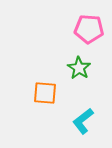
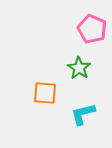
pink pentagon: moved 3 px right; rotated 20 degrees clockwise
cyan L-shape: moved 7 px up; rotated 24 degrees clockwise
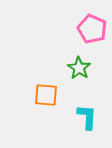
orange square: moved 1 px right, 2 px down
cyan L-shape: moved 4 px right, 3 px down; rotated 108 degrees clockwise
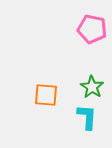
pink pentagon: rotated 12 degrees counterclockwise
green star: moved 13 px right, 19 px down
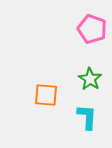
pink pentagon: rotated 8 degrees clockwise
green star: moved 2 px left, 8 px up
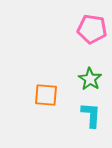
pink pentagon: rotated 12 degrees counterclockwise
cyan L-shape: moved 4 px right, 2 px up
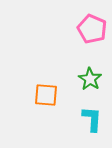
pink pentagon: rotated 16 degrees clockwise
cyan L-shape: moved 1 px right, 4 px down
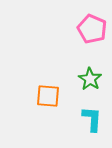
orange square: moved 2 px right, 1 px down
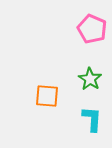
orange square: moved 1 px left
